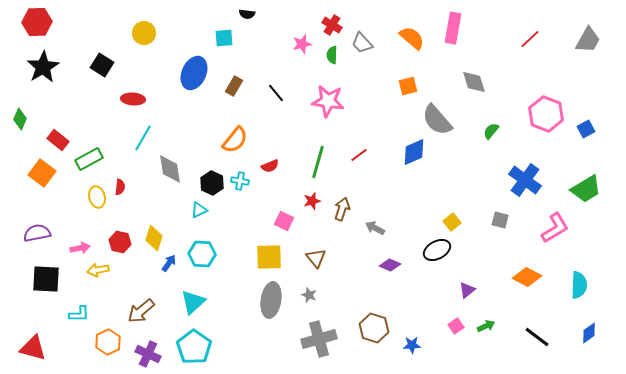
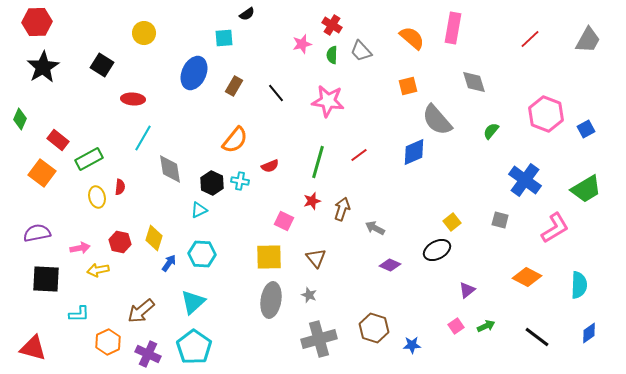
black semicircle at (247, 14): rotated 42 degrees counterclockwise
gray trapezoid at (362, 43): moved 1 px left, 8 px down
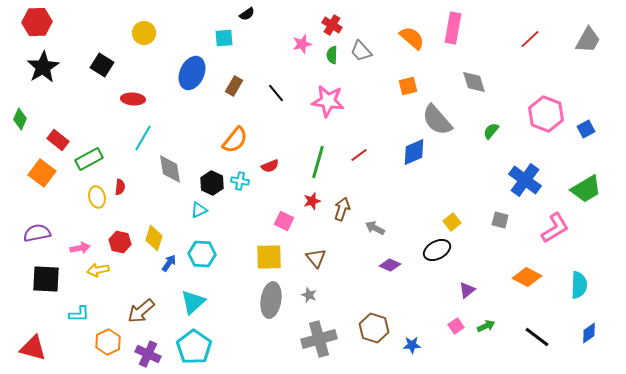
blue ellipse at (194, 73): moved 2 px left
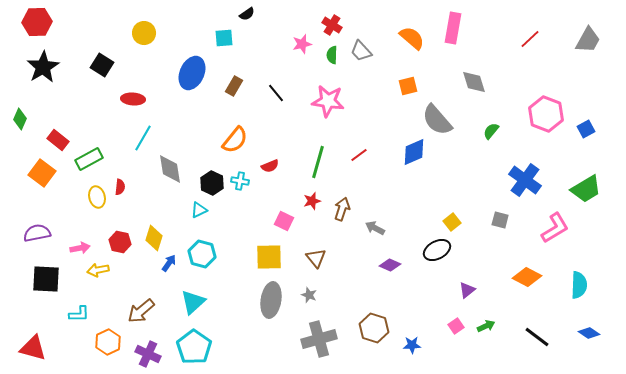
cyan hexagon at (202, 254): rotated 12 degrees clockwise
blue diamond at (589, 333): rotated 70 degrees clockwise
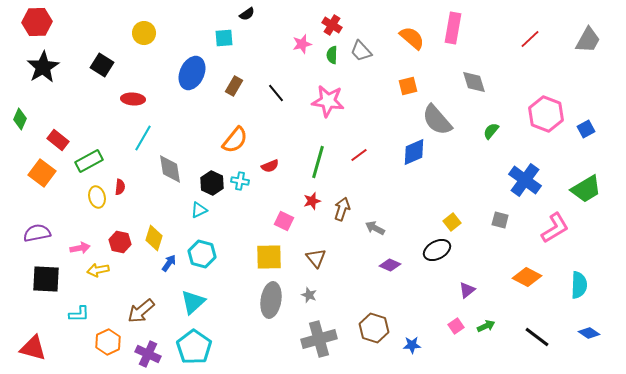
green rectangle at (89, 159): moved 2 px down
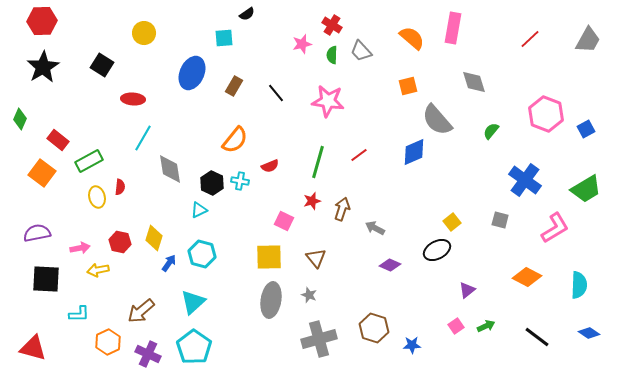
red hexagon at (37, 22): moved 5 px right, 1 px up
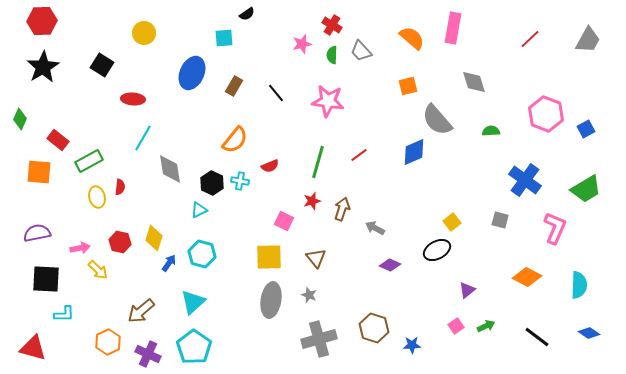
green semicircle at (491, 131): rotated 48 degrees clockwise
orange square at (42, 173): moved 3 px left, 1 px up; rotated 32 degrees counterclockwise
pink L-shape at (555, 228): rotated 36 degrees counterclockwise
yellow arrow at (98, 270): rotated 125 degrees counterclockwise
cyan L-shape at (79, 314): moved 15 px left
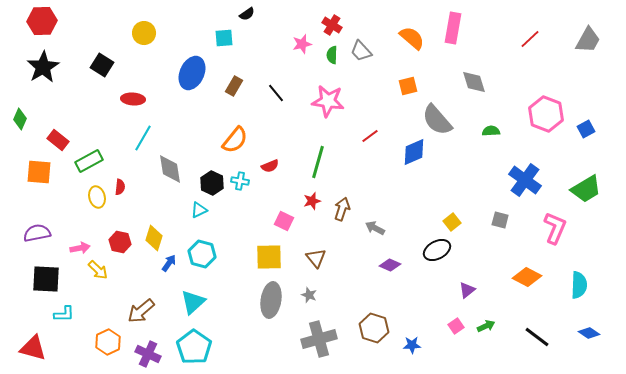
red line at (359, 155): moved 11 px right, 19 px up
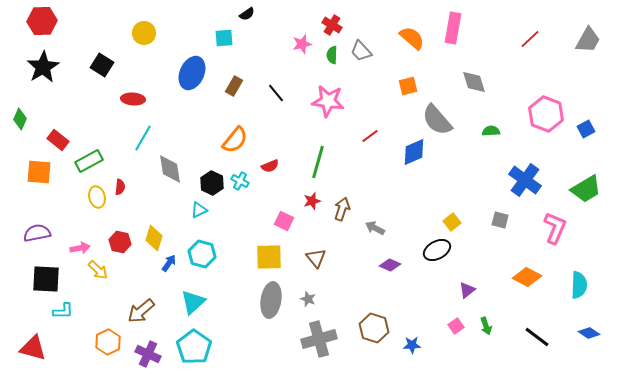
cyan cross at (240, 181): rotated 18 degrees clockwise
gray star at (309, 295): moved 1 px left, 4 px down
cyan L-shape at (64, 314): moved 1 px left, 3 px up
green arrow at (486, 326): rotated 96 degrees clockwise
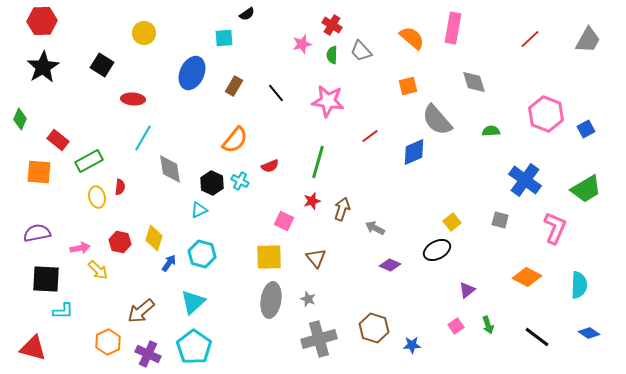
green arrow at (486, 326): moved 2 px right, 1 px up
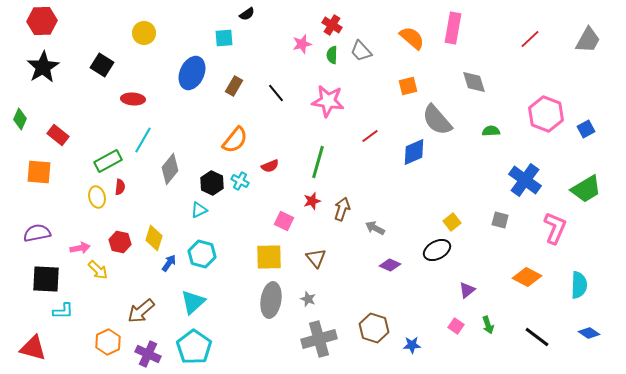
cyan line at (143, 138): moved 2 px down
red rectangle at (58, 140): moved 5 px up
green rectangle at (89, 161): moved 19 px right
gray diamond at (170, 169): rotated 48 degrees clockwise
pink square at (456, 326): rotated 21 degrees counterclockwise
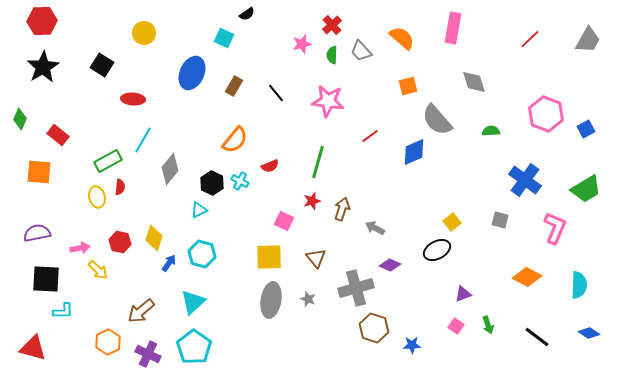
red cross at (332, 25): rotated 18 degrees clockwise
cyan square at (224, 38): rotated 30 degrees clockwise
orange semicircle at (412, 38): moved 10 px left
purple triangle at (467, 290): moved 4 px left, 4 px down; rotated 18 degrees clockwise
gray cross at (319, 339): moved 37 px right, 51 px up
